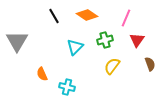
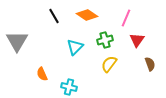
yellow semicircle: moved 3 px left, 2 px up
cyan cross: moved 2 px right
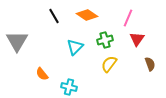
pink line: moved 2 px right
red triangle: moved 1 px up
orange semicircle: rotated 16 degrees counterclockwise
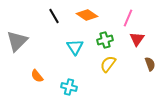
gray triangle: rotated 15 degrees clockwise
cyan triangle: rotated 18 degrees counterclockwise
yellow semicircle: moved 1 px left
orange semicircle: moved 5 px left, 2 px down
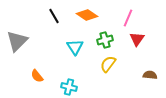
brown semicircle: moved 11 px down; rotated 64 degrees counterclockwise
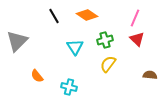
pink line: moved 7 px right
red triangle: rotated 21 degrees counterclockwise
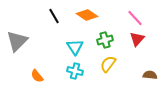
pink line: rotated 66 degrees counterclockwise
red triangle: rotated 28 degrees clockwise
cyan cross: moved 6 px right, 16 px up
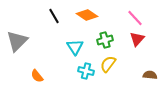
cyan cross: moved 11 px right
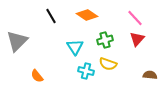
black line: moved 3 px left
yellow semicircle: rotated 108 degrees counterclockwise
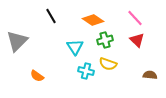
orange diamond: moved 6 px right, 5 px down
red triangle: moved 1 px down; rotated 28 degrees counterclockwise
orange semicircle: rotated 16 degrees counterclockwise
